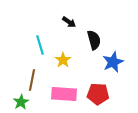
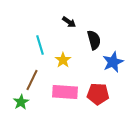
brown line: rotated 15 degrees clockwise
pink rectangle: moved 1 px right, 2 px up
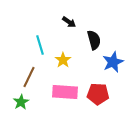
brown line: moved 3 px left, 3 px up
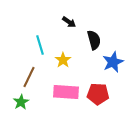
pink rectangle: moved 1 px right
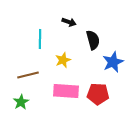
black arrow: rotated 16 degrees counterclockwise
black semicircle: moved 1 px left
cyan line: moved 6 px up; rotated 18 degrees clockwise
yellow star: rotated 14 degrees clockwise
brown line: moved 1 px left, 2 px up; rotated 50 degrees clockwise
pink rectangle: moved 1 px up
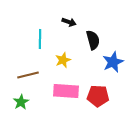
red pentagon: moved 2 px down
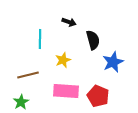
red pentagon: rotated 20 degrees clockwise
